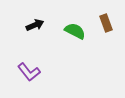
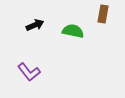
brown rectangle: moved 3 px left, 9 px up; rotated 30 degrees clockwise
green semicircle: moved 2 px left; rotated 15 degrees counterclockwise
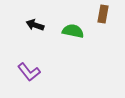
black arrow: rotated 138 degrees counterclockwise
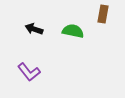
black arrow: moved 1 px left, 4 px down
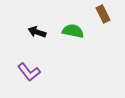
brown rectangle: rotated 36 degrees counterclockwise
black arrow: moved 3 px right, 3 px down
